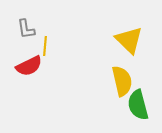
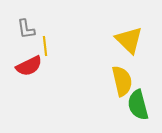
yellow line: rotated 12 degrees counterclockwise
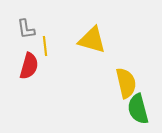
yellow triangle: moved 37 px left; rotated 28 degrees counterclockwise
red semicircle: rotated 48 degrees counterclockwise
yellow semicircle: moved 4 px right, 2 px down
green semicircle: moved 4 px down
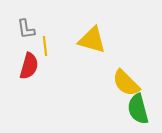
yellow semicircle: rotated 148 degrees clockwise
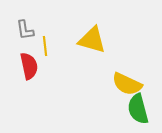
gray L-shape: moved 1 px left, 1 px down
red semicircle: rotated 28 degrees counterclockwise
yellow semicircle: moved 1 px right, 1 px down; rotated 20 degrees counterclockwise
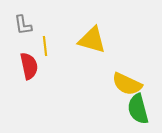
gray L-shape: moved 2 px left, 5 px up
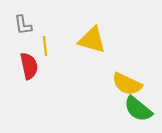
green semicircle: rotated 36 degrees counterclockwise
